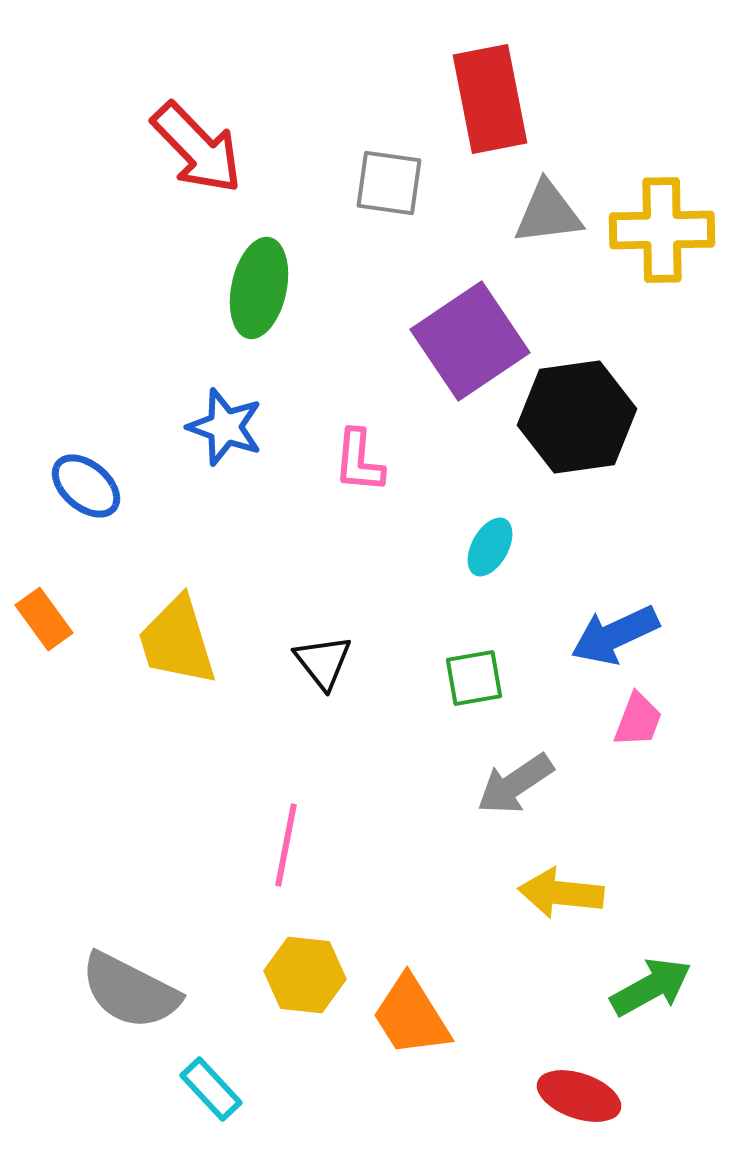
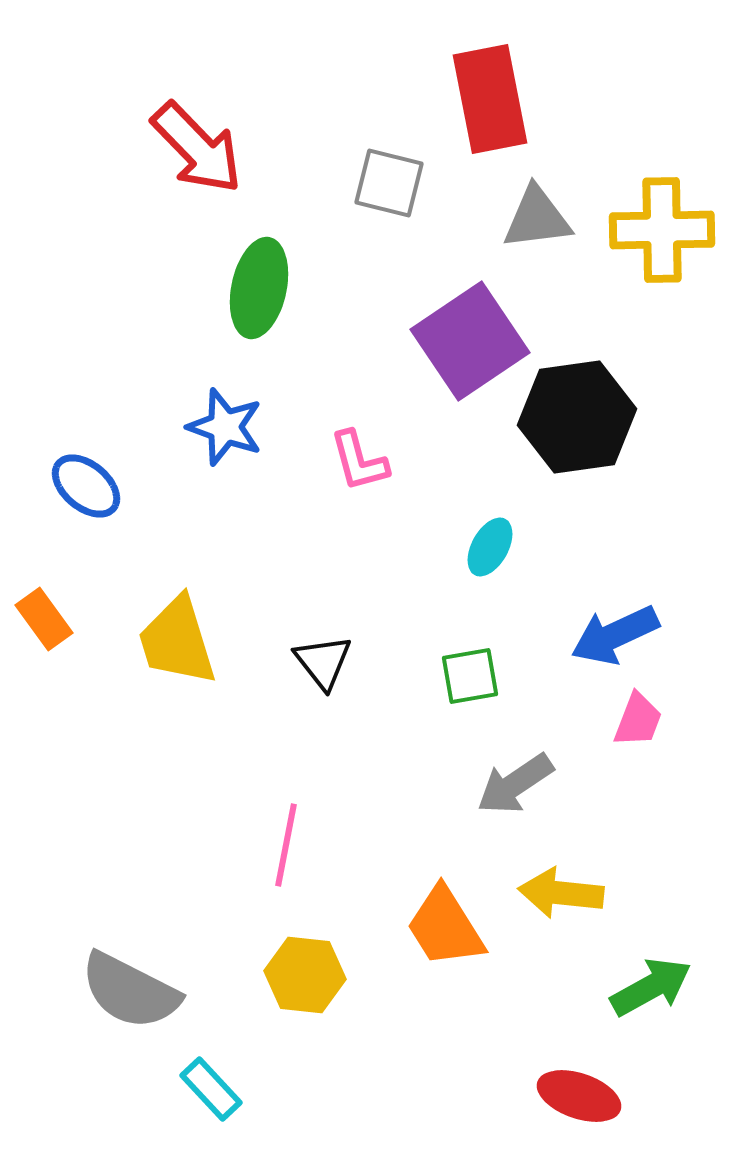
gray square: rotated 6 degrees clockwise
gray triangle: moved 11 px left, 5 px down
pink L-shape: rotated 20 degrees counterclockwise
green square: moved 4 px left, 2 px up
orange trapezoid: moved 34 px right, 89 px up
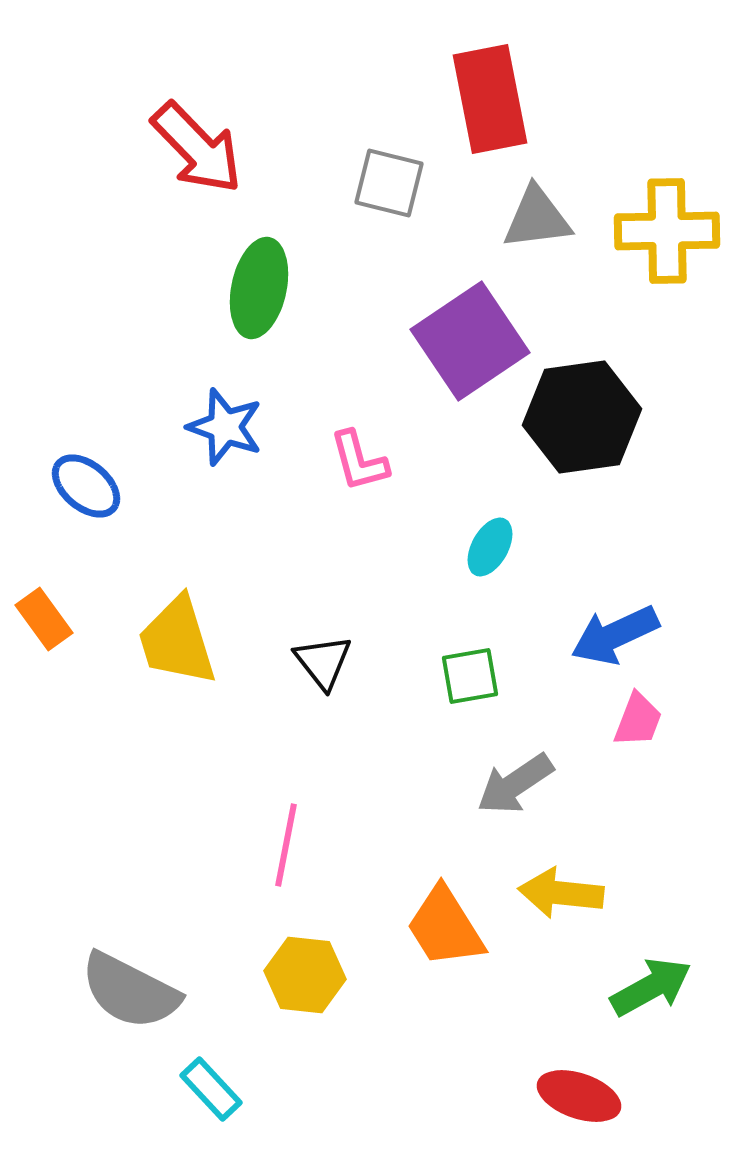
yellow cross: moved 5 px right, 1 px down
black hexagon: moved 5 px right
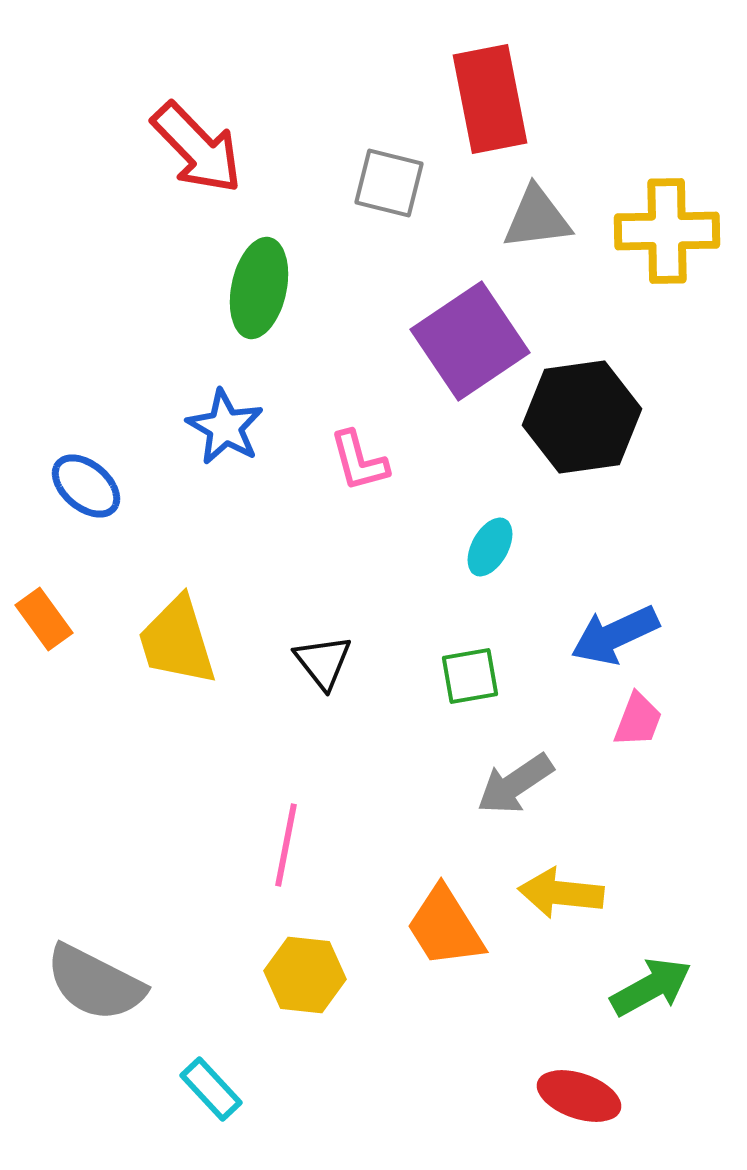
blue star: rotated 10 degrees clockwise
gray semicircle: moved 35 px left, 8 px up
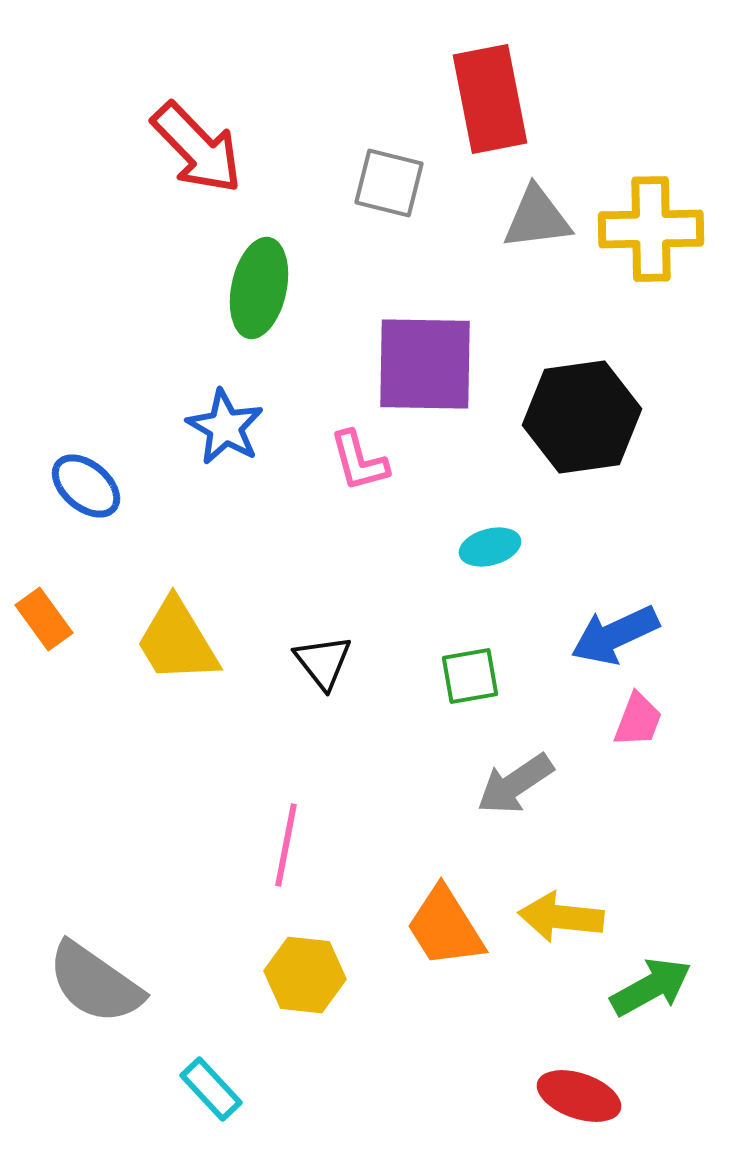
yellow cross: moved 16 px left, 2 px up
purple square: moved 45 px left, 23 px down; rotated 35 degrees clockwise
cyan ellipse: rotated 46 degrees clockwise
yellow trapezoid: rotated 14 degrees counterclockwise
yellow arrow: moved 24 px down
gray semicircle: rotated 8 degrees clockwise
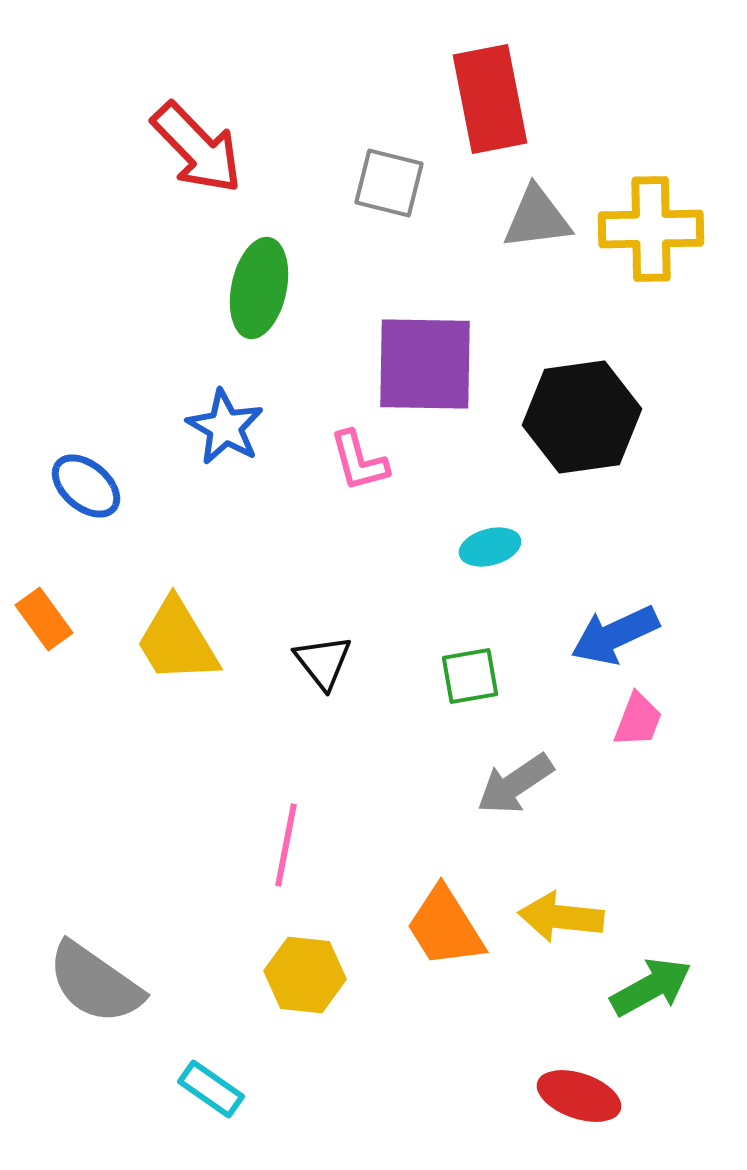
cyan rectangle: rotated 12 degrees counterclockwise
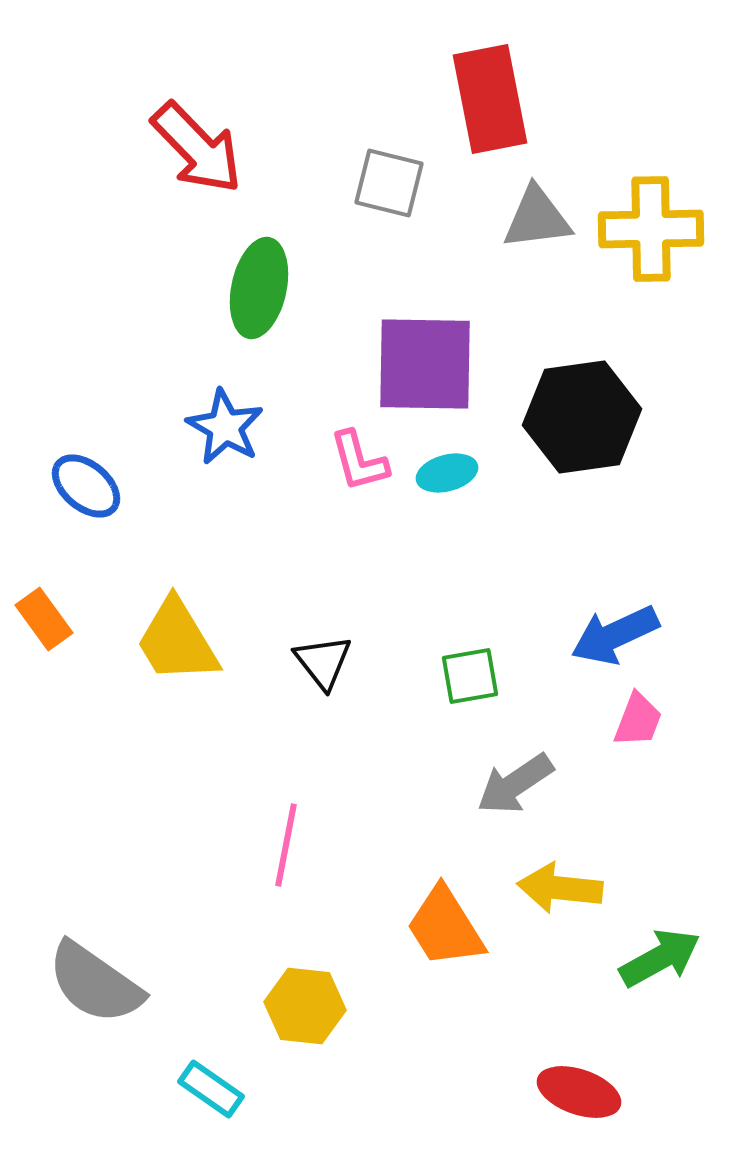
cyan ellipse: moved 43 px left, 74 px up
yellow arrow: moved 1 px left, 29 px up
yellow hexagon: moved 31 px down
green arrow: moved 9 px right, 29 px up
red ellipse: moved 4 px up
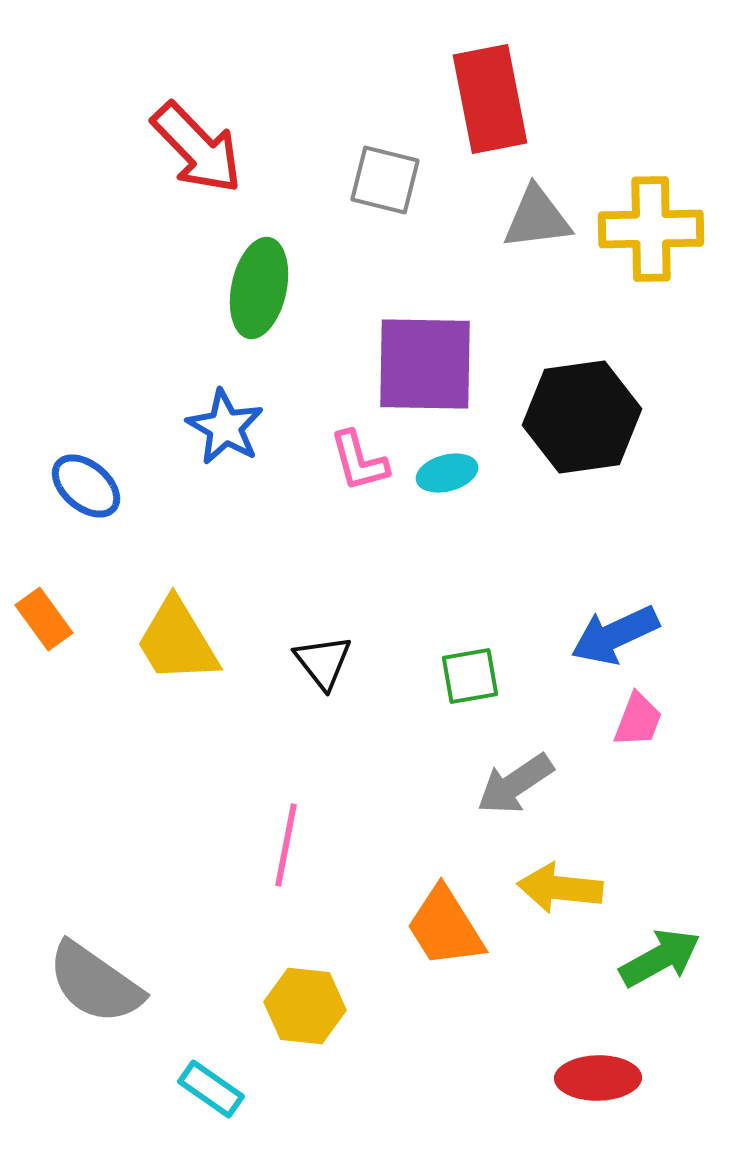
gray square: moved 4 px left, 3 px up
red ellipse: moved 19 px right, 14 px up; rotated 20 degrees counterclockwise
